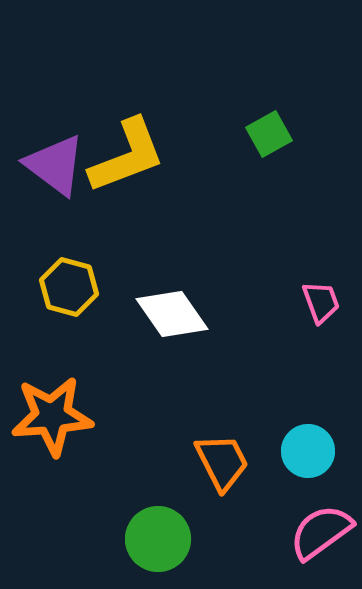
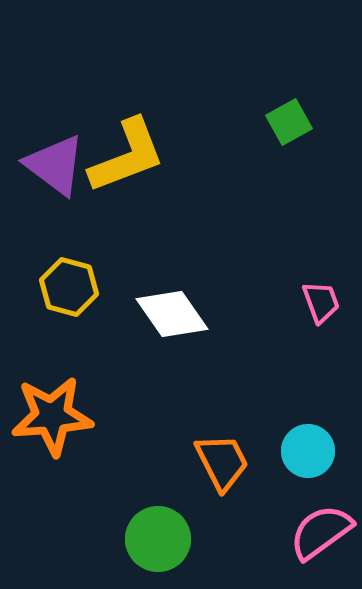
green square: moved 20 px right, 12 px up
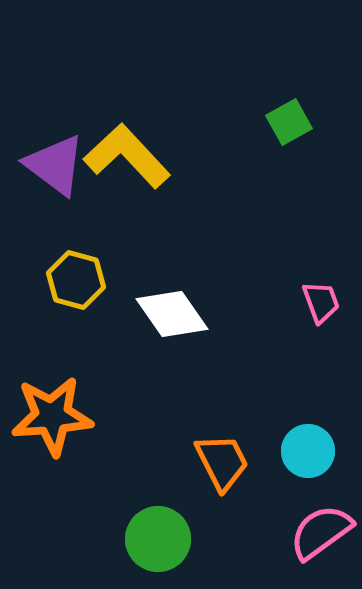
yellow L-shape: rotated 112 degrees counterclockwise
yellow hexagon: moved 7 px right, 7 px up
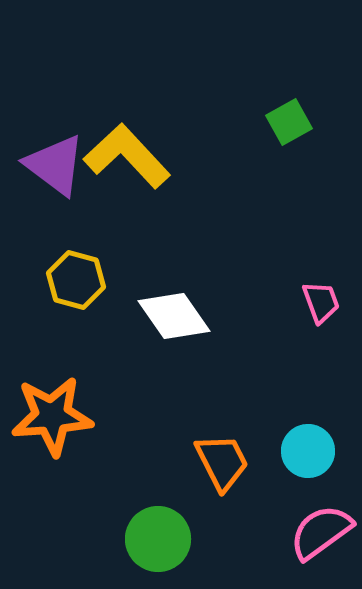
white diamond: moved 2 px right, 2 px down
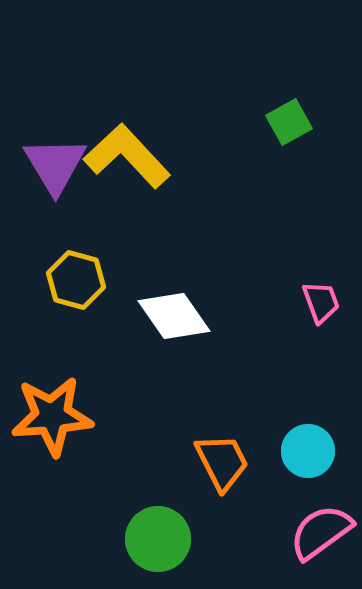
purple triangle: rotated 22 degrees clockwise
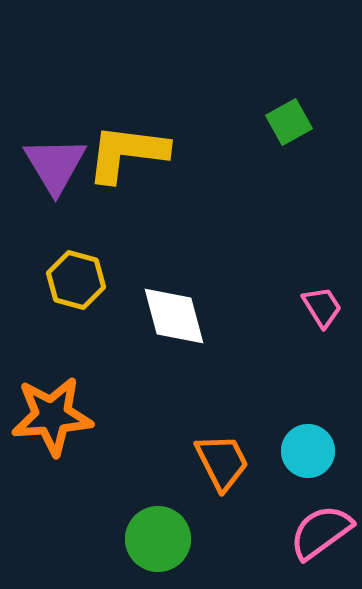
yellow L-shape: moved 3 px up; rotated 40 degrees counterclockwise
pink trapezoid: moved 1 px right, 5 px down; rotated 12 degrees counterclockwise
white diamond: rotated 20 degrees clockwise
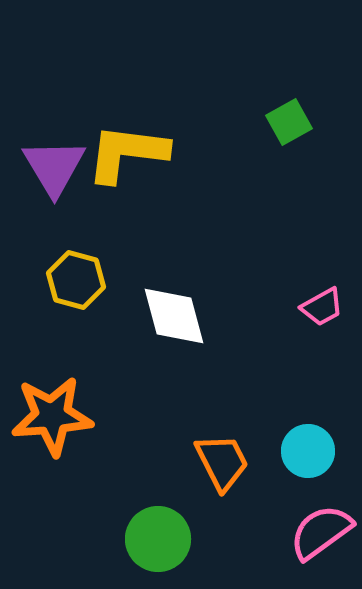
purple triangle: moved 1 px left, 2 px down
pink trapezoid: rotated 93 degrees clockwise
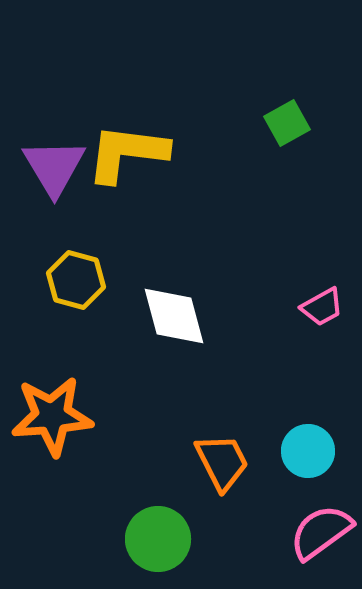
green square: moved 2 px left, 1 px down
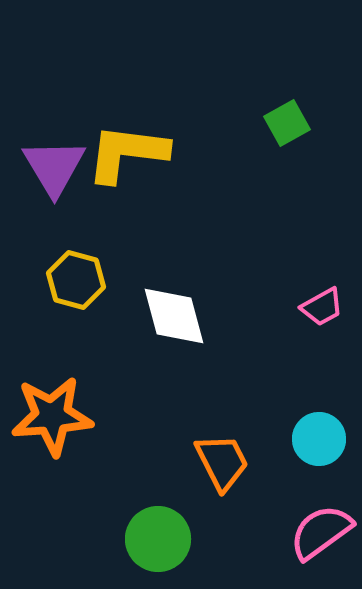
cyan circle: moved 11 px right, 12 px up
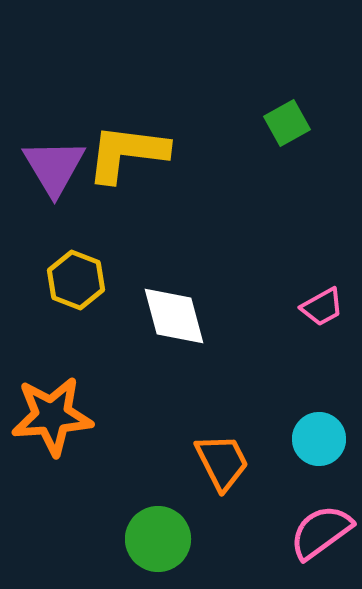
yellow hexagon: rotated 6 degrees clockwise
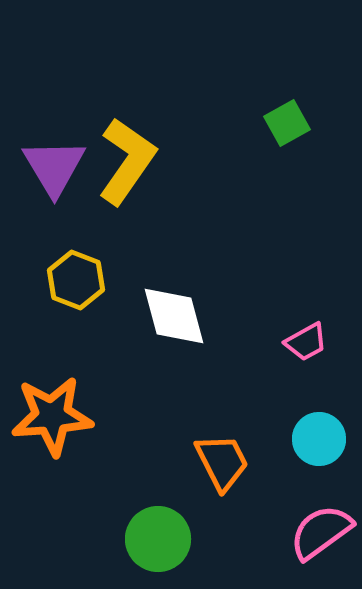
yellow L-shape: moved 8 px down; rotated 118 degrees clockwise
pink trapezoid: moved 16 px left, 35 px down
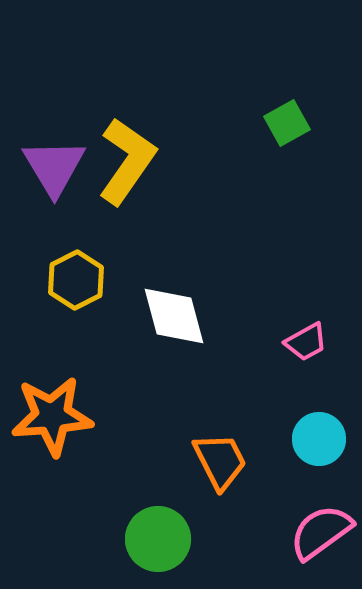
yellow hexagon: rotated 12 degrees clockwise
orange trapezoid: moved 2 px left, 1 px up
